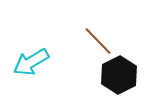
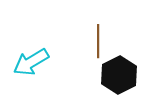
brown line: rotated 44 degrees clockwise
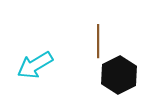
cyan arrow: moved 4 px right, 3 px down
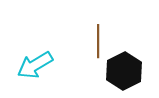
black hexagon: moved 5 px right, 4 px up
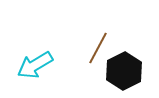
brown line: moved 7 px down; rotated 28 degrees clockwise
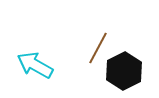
cyan arrow: rotated 60 degrees clockwise
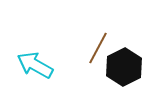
black hexagon: moved 4 px up
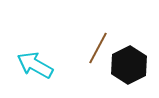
black hexagon: moved 5 px right, 2 px up
